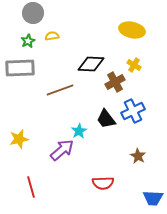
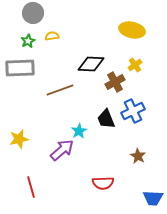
yellow cross: moved 1 px right; rotated 24 degrees clockwise
black trapezoid: rotated 15 degrees clockwise
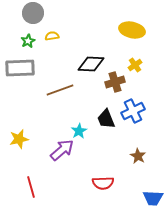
brown cross: rotated 12 degrees clockwise
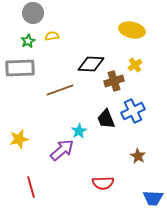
brown cross: moved 1 px left, 1 px up
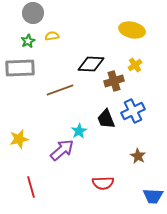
blue trapezoid: moved 2 px up
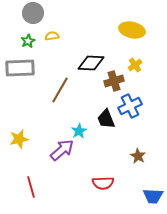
black diamond: moved 1 px up
brown line: rotated 40 degrees counterclockwise
blue cross: moved 3 px left, 5 px up
